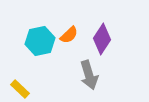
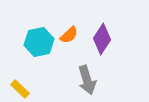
cyan hexagon: moved 1 px left, 1 px down
gray arrow: moved 2 px left, 5 px down
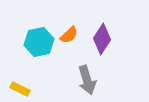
yellow rectangle: rotated 18 degrees counterclockwise
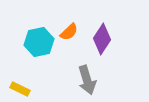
orange semicircle: moved 3 px up
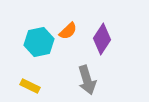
orange semicircle: moved 1 px left, 1 px up
yellow rectangle: moved 10 px right, 3 px up
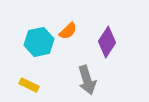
purple diamond: moved 5 px right, 3 px down
yellow rectangle: moved 1 px left, 1 px up
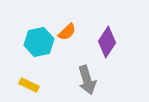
orange semicircle: moved 1 px left, 1 px down
